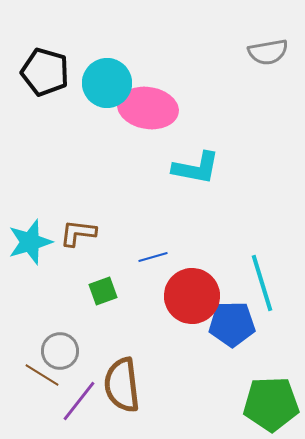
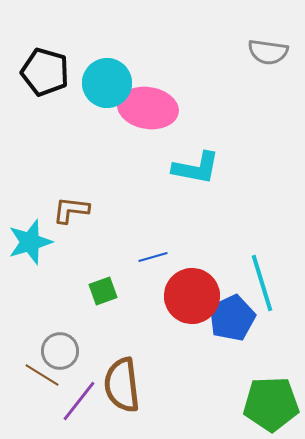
gray semicircle: rotated 18 degrees clockwise
brown L-shape: moved 7 px left, 23 px up
blue pentagon: moved 6 px up; rotated 24 degrees counterclockwise
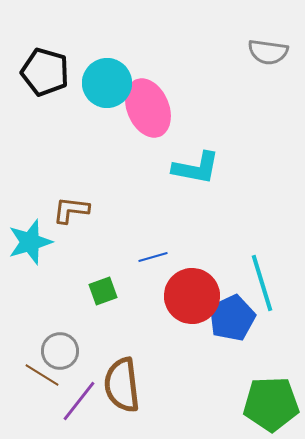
pink ellipse: rotated 58 degrees clockwise
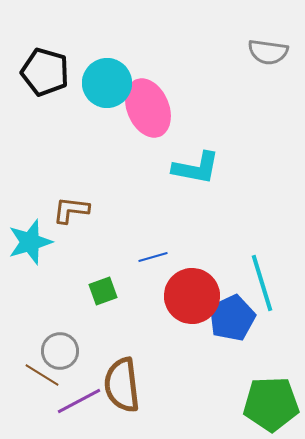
purple line: rotated 24 degrees clockwise
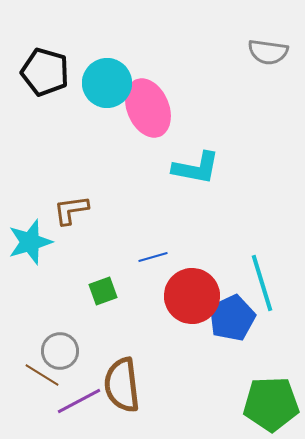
brown L-shape: rotated 15 degrees counterclockwise
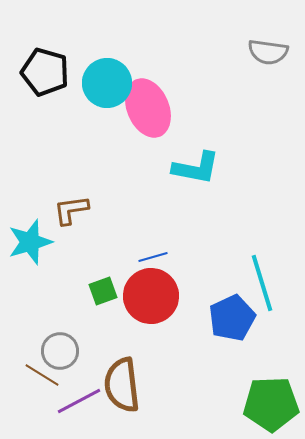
red circle: moved 41 px left
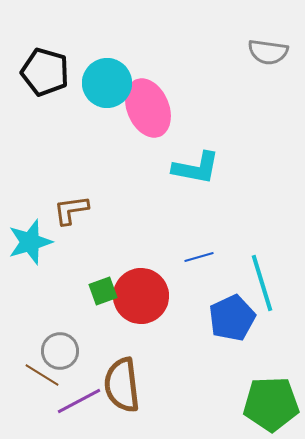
blue line: moved 46 px right
red circle: moved 10 px left
